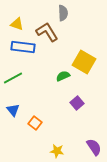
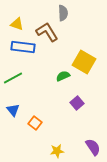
purple semicircle: moved 1 px left
yellow star: rotated 16 degrees counterclockwise
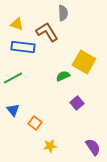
yellow star: moved 7 px left, 5 px up
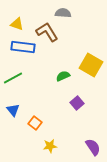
gray semicircle: rotated 84 degrees counterclockwise
yellow square: moved 7 px right, 3 px down
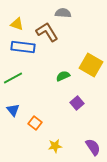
yellow star: moved 5 px right
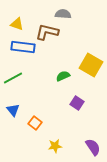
gray semicircle: moved 1 px down
brown L-shape: rotated 45 degrees counterclockwise
purple square: rotated 16 degrees counterclockwise
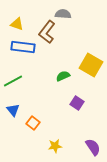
brown L-shape: rotated 65 degrees counterclockwise
green line: moved 3 px down
orange square: moved 2 px left
